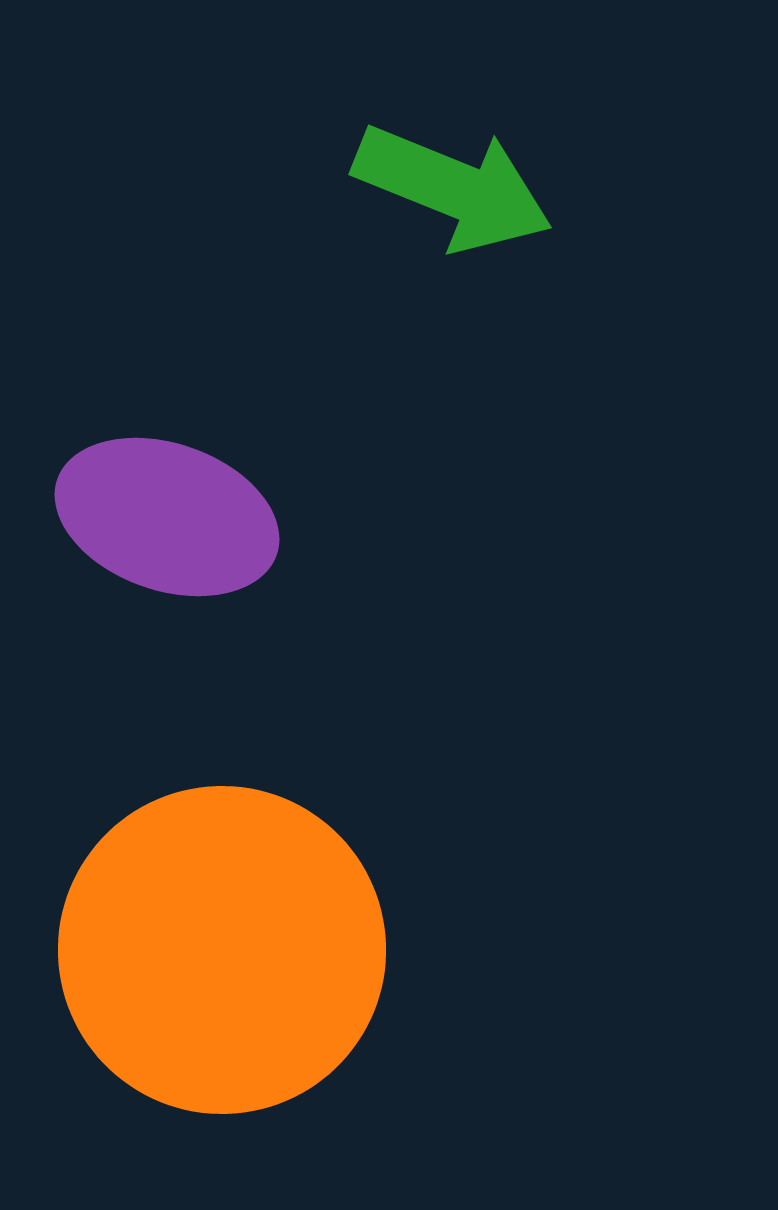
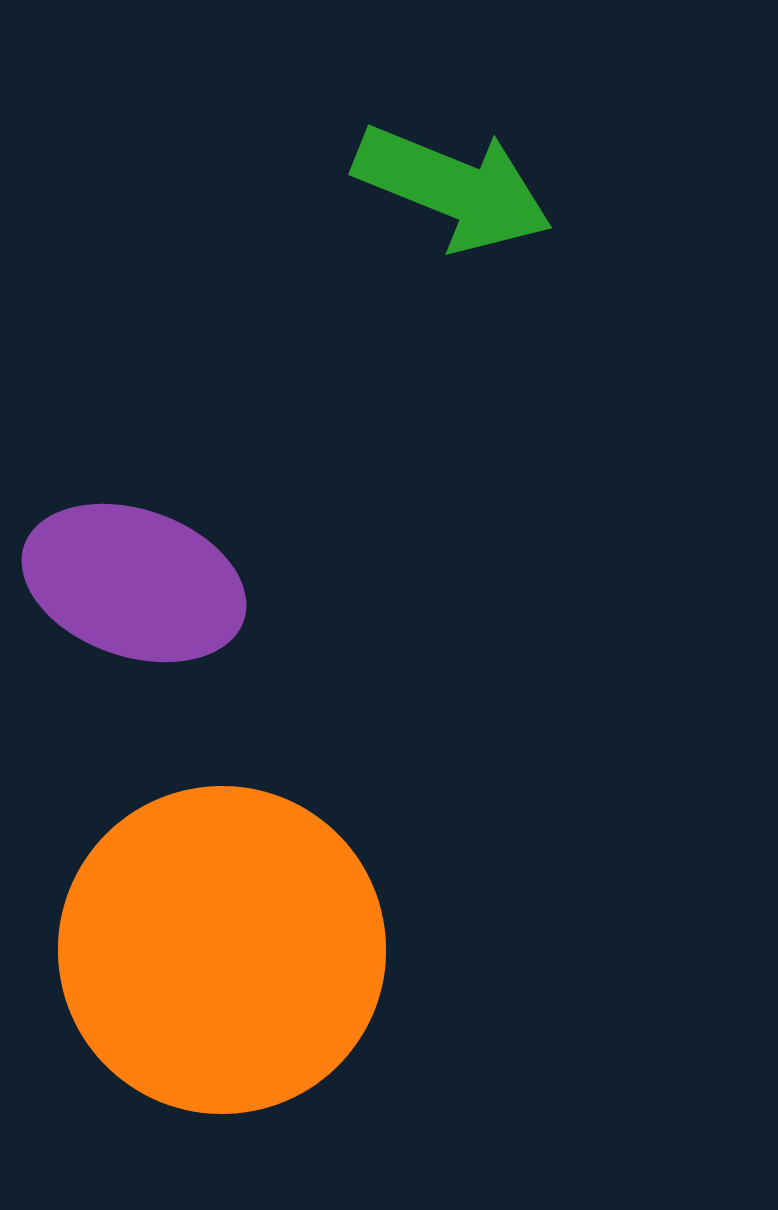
purple ellipse: moved 33 px left, 66 px down
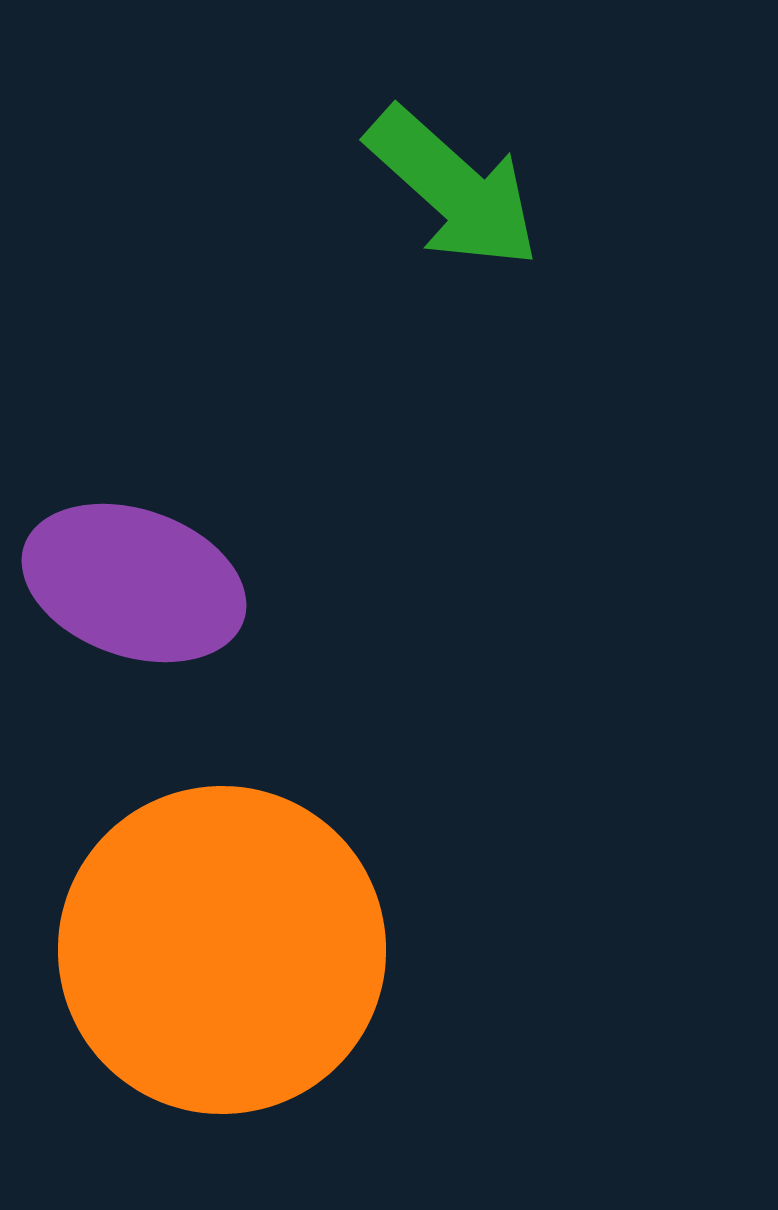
green arrow: rotated 20 degrees clockwise
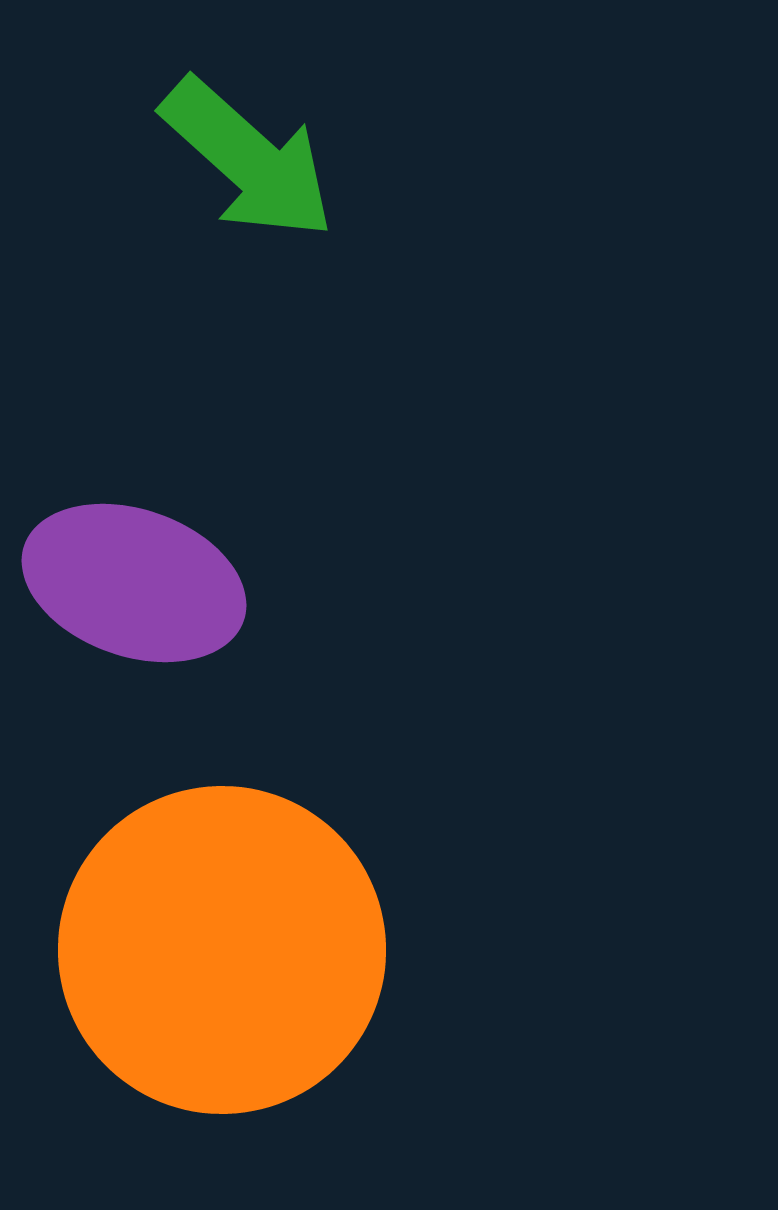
green arrow: moved 205 px left, 29 px up
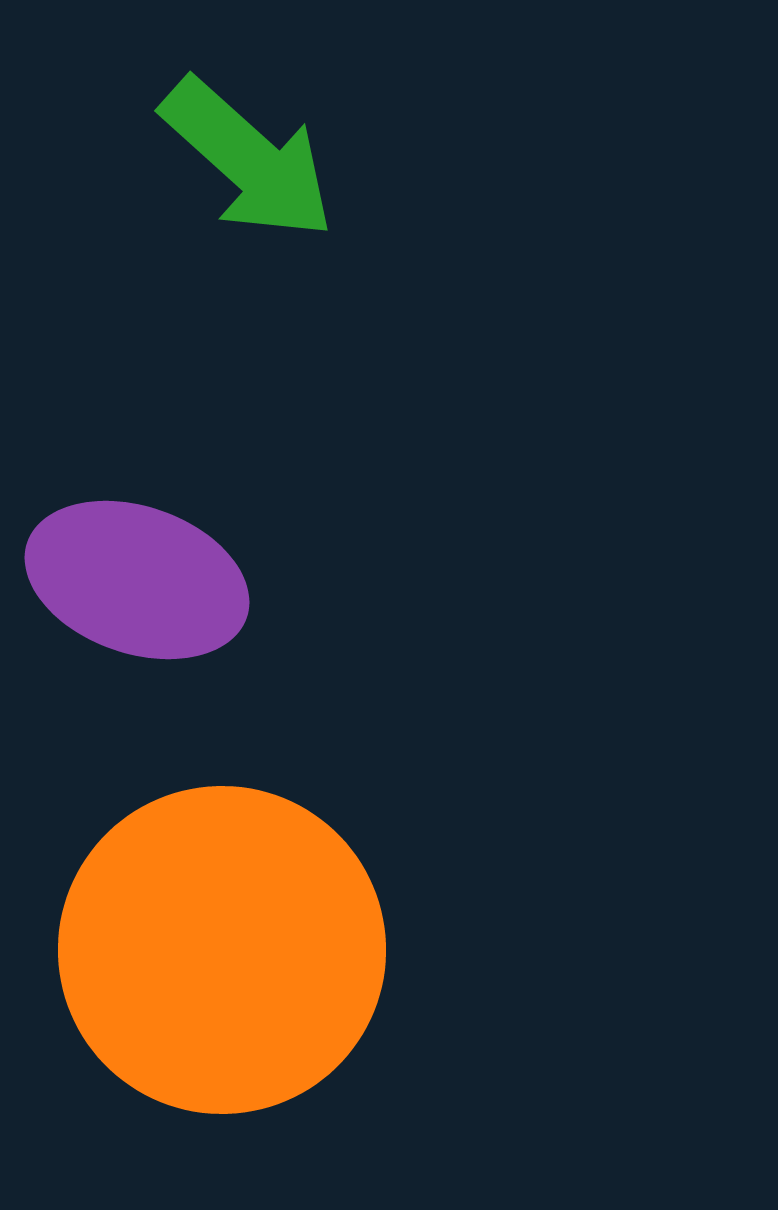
purple ellipse: moved 3 px right, 3 px up
